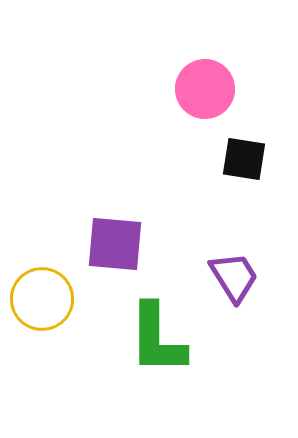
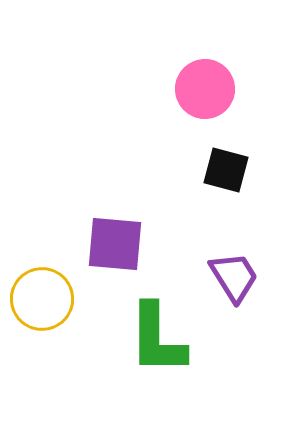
black square: moved 18 px left, 11 px down; rotated 6 degrees clockwise
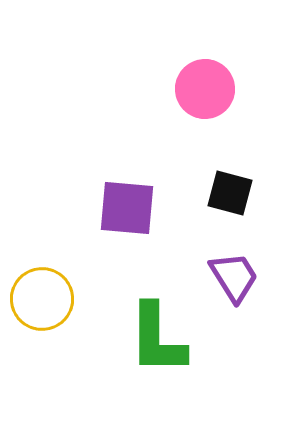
black square: moved 4 px right, 23 px down
purple square: moved 12 px right, 36 px up
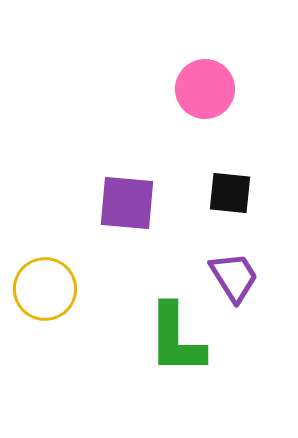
black square: rotated 9 degrees counterclockwise
purple square: moved 5 px up
yellow circle: moved 3 px right, 10 px up
green L-shape: moved 19 px right
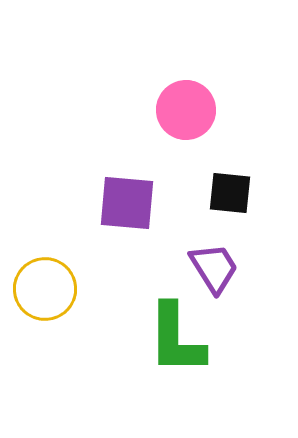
pink circle: moved 19 px left, 21 px down
purple trapezoid: moved 20 px left, 9 px up
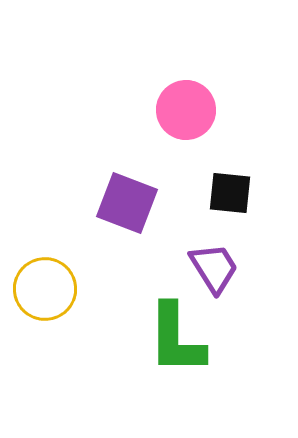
purple square: rotated 16 degrees clockwise
